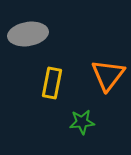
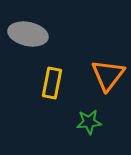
gray ellipse: rotated 21 degrees clockwise
green star: moved 7 px right
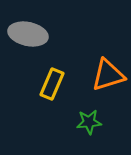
orange triangle: rotated 36 degrees clockwise
yellow rectangle: moved 1 px down; rotated 12 degrees clockwise
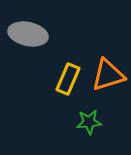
yellow rectangle: moved 16 px right, 5 px up
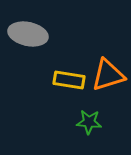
yellow rectangle: moved 1 px right, 1 px down; rotated 76 degrees clockwise
green star: rotated 10 degrees clockwise
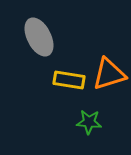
gray ellipse: moved 11 px right, 3 px down; rotated 51 degrees clockwise
orange triangle: moved 1 px right, 1 px up
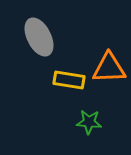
orange triangle: moved 6 px up; rotated 15 degrees clockwise
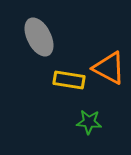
orange triangle: rotated 30 degrees clockwise
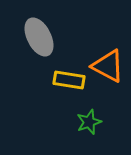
orange triangle: moved 1 px left, 2 px up
green star: rotated 25 degrees counterclockwise
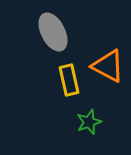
gray ellipse: moved 14 px right, 5 px up
yellow rectangle: rotated 68 degrees clockwise
